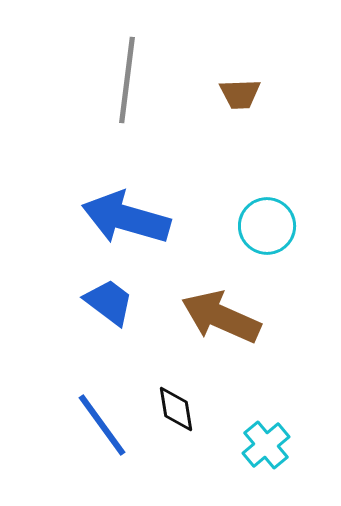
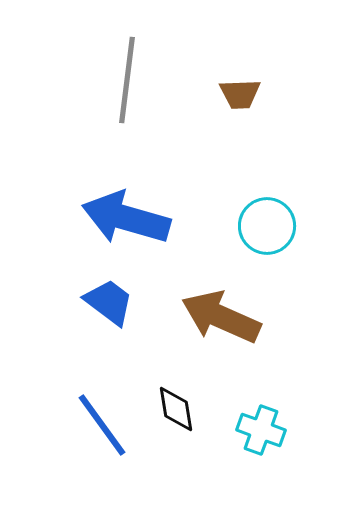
cyan cross: moved 5 px left, 15 px up; rotated 30 degrees counterclockwise
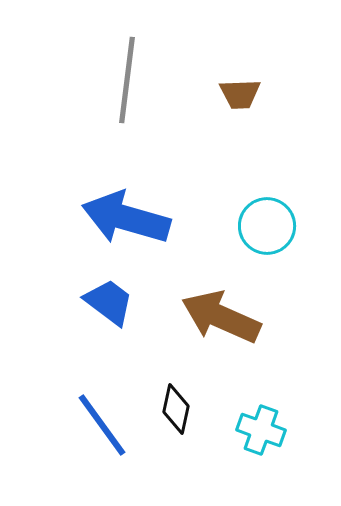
black diamond: rotated 21 degrees clockwise
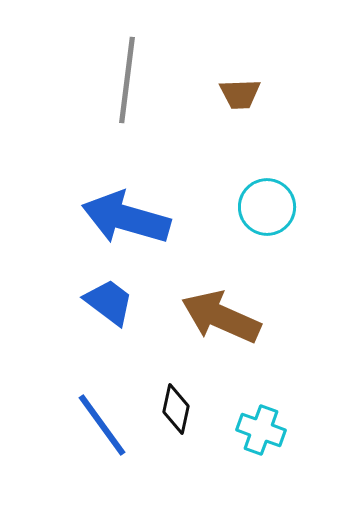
cyan circle: moved 19 px up
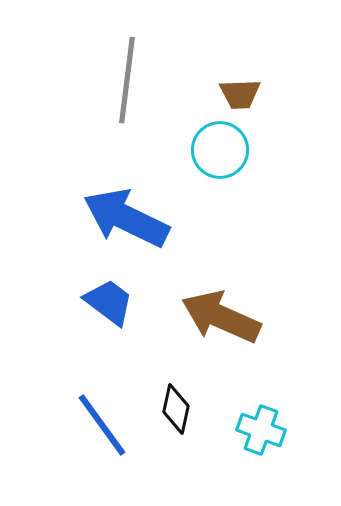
cyan circle: moved 47 px left, 57 px up
blue arrow: rotated 10 degrees clockwise
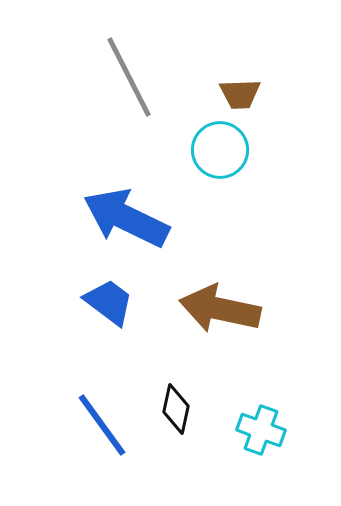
gray line: moved 2 px right, 3 px up; rotated 34 degrees counterclockwise
brown arrow: moved 1 px left, 8 px up; rotated 12 degrees counterclockwise
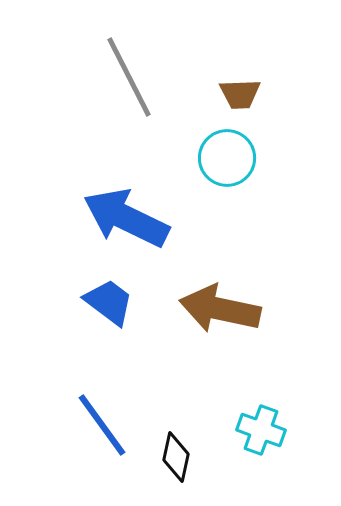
cyan circle: moved 7 px right, 8 px down
black diamond: moved 48 px down
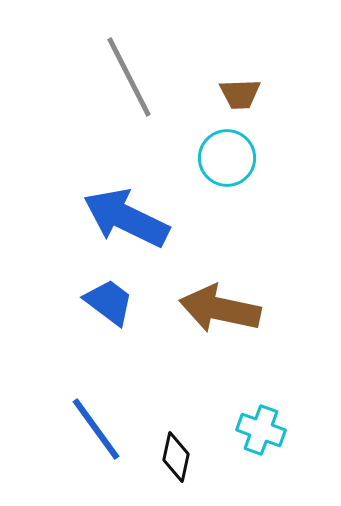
blue line: moved 6 px left, 4 px down
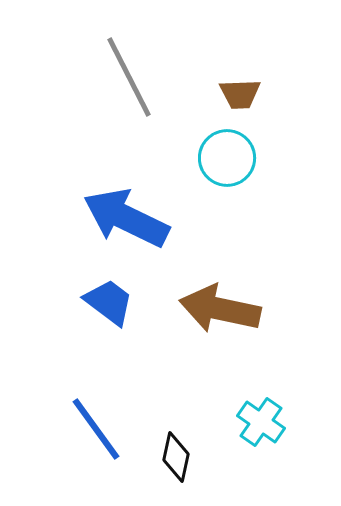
cyan cross: moved 8 px up; rotated 15 degrees clockwise
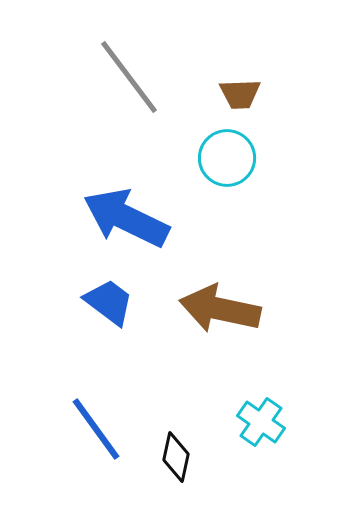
gray line: rotated 10 degrees counterclockwise
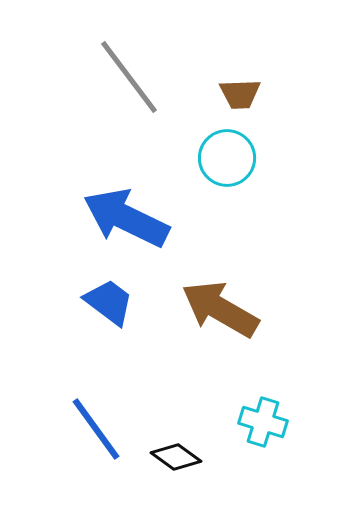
brown arrow: rotated 18 degrees clockwise
cyan cross: moved 2 px right; rotated 18 degrees counterclockwise
black diamond: rotated 66 degrees counterclockwise
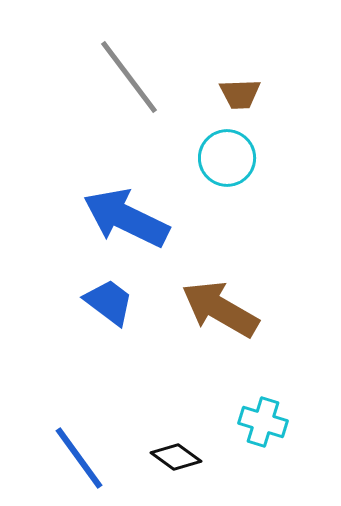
blue line: moved 17 px left, 29 px down
